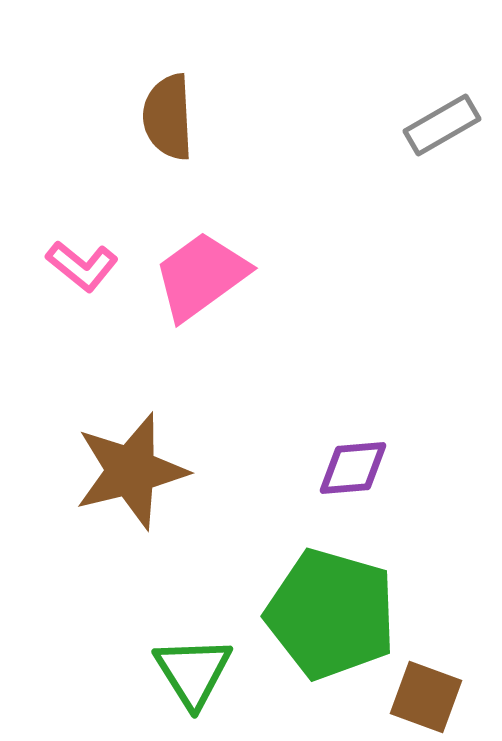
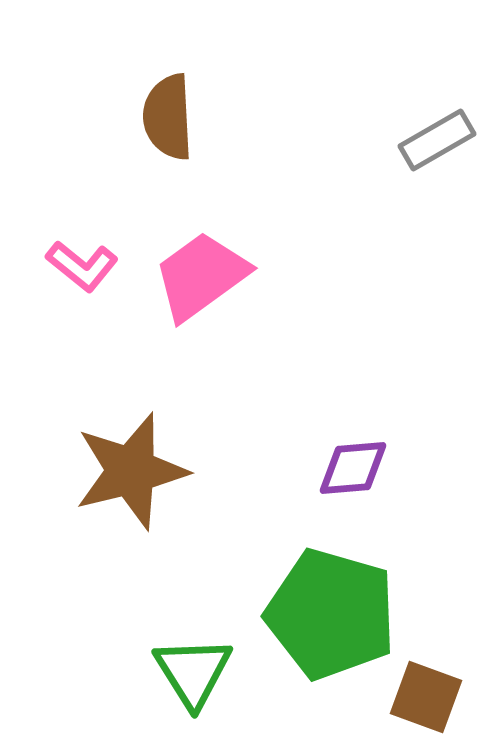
gray rectangle: moved 5 px left, 15 px down
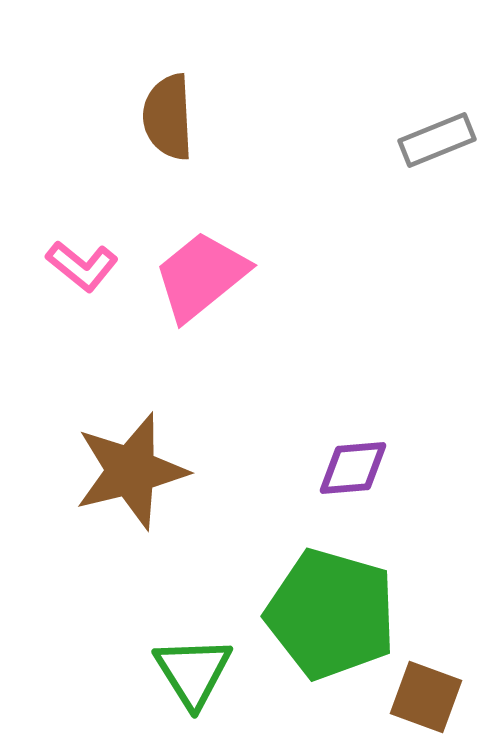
gray rectangle: rotated 8 degrees clockwise
pink trapezoid: rotated 3 degrees counterclockwise
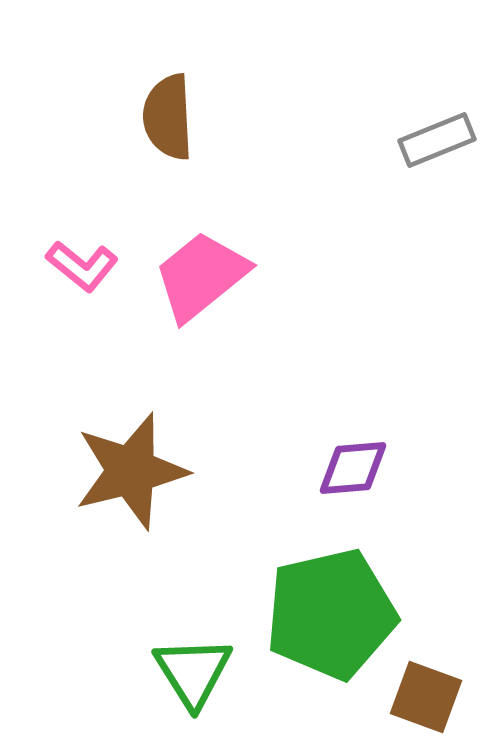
green pentagon: rotated 29 degrees counterclockwise
